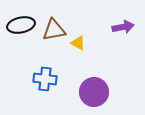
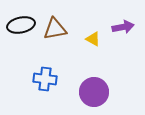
brown triangle: moved 1 px right, 1 px up
yellow triangle: moved 15 px right, 4 px up
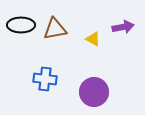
black ellipse: rotated 12 degrees clockwise
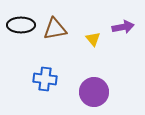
yellow triangle: rotated 21 degrees clockwise
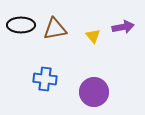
yellow triangle: moved 3 px up
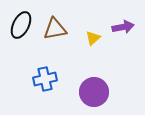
black ellipse: rotated 64 degrees counterclockwise
yellow triangle: moved 2 px down; rotated 28 degrees clockwise
blue cross: rotated 20 degrees counterclockwise
